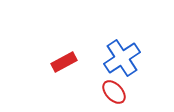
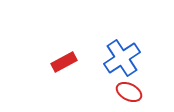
red ellipse: moved 15 px right; rotated 20 degrees counterclockwise
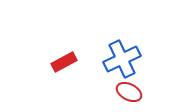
blue cross: moved 1 px down; rotated 9 degrees clockwise
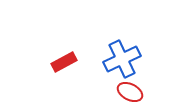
red ellipse: moved 1 px right
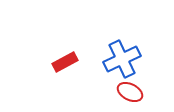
red rectangle: moved 1 px right
